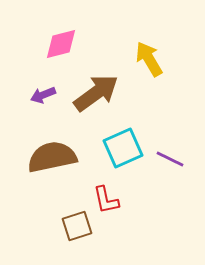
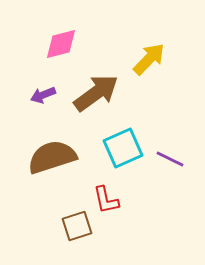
yellow arrow: rotated 75 degrees clockwise
brown semicircle: rotated 6 degrees counterclockwise
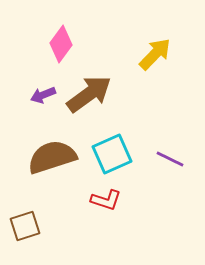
pink diamond: rotated 39 degrees counterclockwise
yellow arrow: moved 6 px right, 5 px up
brown arrow: moved 7 px left, 1 px down
cyan square: moved 11 px left, 6 px down
red L-shape: rotated 60 degrees counterclockwise
brown square: moved 52 px left
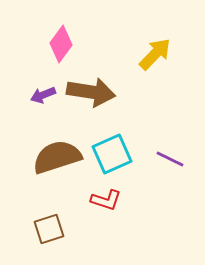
brown arrow: moved 2 px right, 2 px up; rotated 45 degrees clockwise
brown semicircle: moved 5 px right
brown square: moved 24 px right, 3 px down
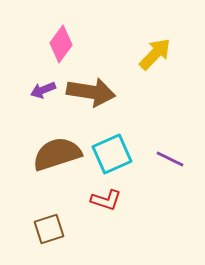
purple arrow: moved 5 px up
brown semicircle: moved 3 px up
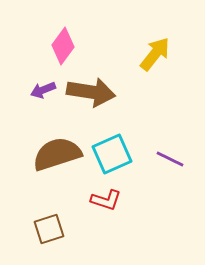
pink diamond: moved 2 px right, 2 px down
yellow arrow: rotated 6 degrees counterclockwise
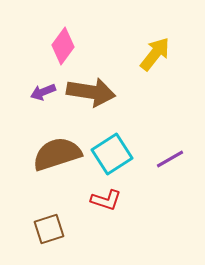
purple arrow: moved 2 px down
cyan square: rotated 9 degrees counterclockwise
purple line: rotated 56 degrees counterclockwise
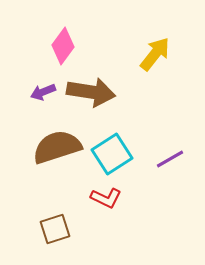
brown semicircle: moved 7 px up
red L-shape: moved 2 px up; rotated 8 degrees clockwise
brown square: moved 6 px right
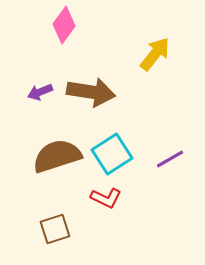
pink diamond: moved 1 px right, 21 px up
purple arrow: moved 3 px left
brown semicircle: moved 9 px down
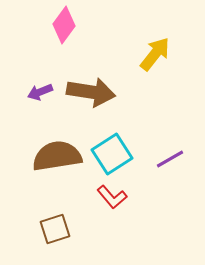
brown semicircle: rotated 9 degrees clockwise
red L-shape: moved 6 px right, 1 px up; rotated 24 degrees clockwise
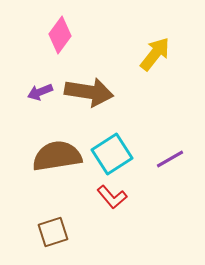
pink diamond: moved 4 px left, 10 px down
brown arrow: moved 2 px left
brown square: moved 2 px left, 3 px down
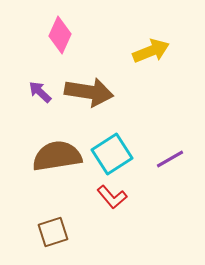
pink diamond: rotated 12 degrees counterclockwise
yellow arrow: moved 4 px left, 3 px up; rotated 30 degrees clockwise
purple arrow: rotated 65 degrees clockwise
